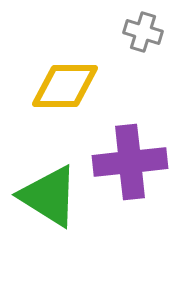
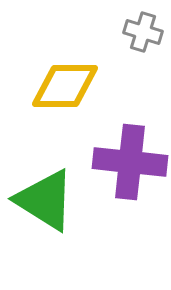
purple cross: rotated 12 degrees clockwise
green triangle: moved 4 px left, 4 px down
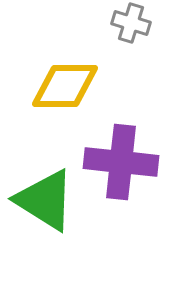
gray cross: moved 12 px left, 9 px up
purple cross: moved 9 px left
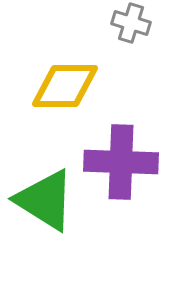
purple cross: rotated 4 degrees counterclockwise
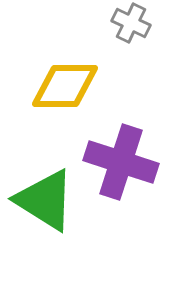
gray cross: rotated 9 degrees clockwise
purple cross: rotated 16 degrees clockwise
